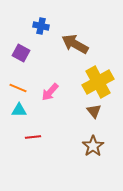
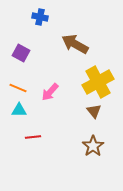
blue cross: moved 1 px left, 9 px up
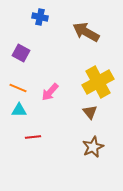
brown arrow: moved 11 px right, 12 px up
brown triangle: moved 4 px left, 1 px down
brown star: moved 1 px down; rotated 10 degrees clockwise
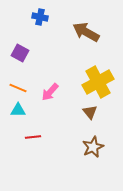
purple square: moved 1 px left
cyan triangle: moved 1 px left
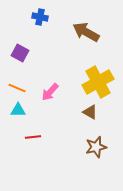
orange line: moved 1 px left
brown triangle: rotated 21 degrees counterclockwise
brown star: moved 3 px right; rotated 10 degrees clockwise
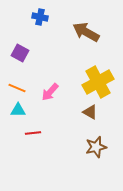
red line: moved 4 px up
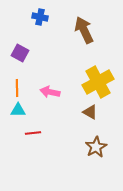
brown arrow: moved 2 px left, 2 px up; rotated 36 degrees clockwise
orange line: rotated 66 degrees clockwise
pink arrow: rotated 60 degrees clockwise
brown star: rotated 15 degrees counterclockwise
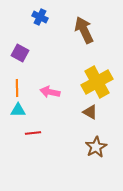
blue cross: rotated 14 degrees clockwise
yellow cross: moved 1 px left
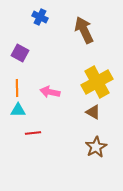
brown triangle: moved 3 px right
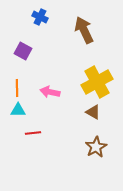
purple square: moved 3 px right, 2 px up
